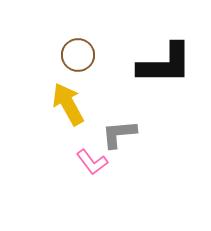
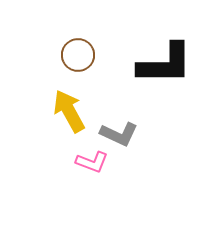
yellow arrow: moved 1 px right, 7 px down
gray L-shape: rotated 150 degrees counterclockwise
pink L-shape: rotated 32 degrees counterclockwise
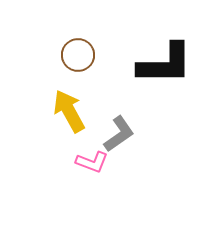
gray L-shape: rotated 60 degrees counterclockwise
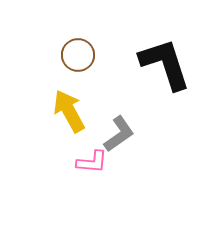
black L-shape: rotated 108 degrees counterclockwise
pink L-shape: rotated 16 degrees counterclockwise
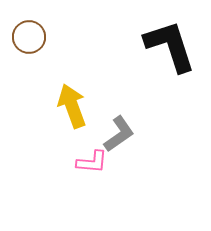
brown circle: moved 49 px left, 18 px up
black L-shape: moved 5 px right, 18 px up
yellow arrow: moved 3 px right, 5 px up; rotated 9 degrees clockwise
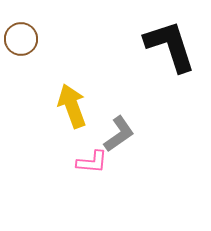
brown circle: moved 8 px left, 2 px down
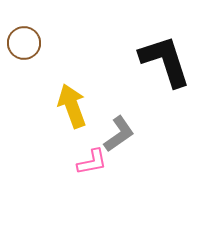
brown circle: moved 3 px right, 4 px down
black L-shape: moved 5 px left, 15 px down
pink L-shape: rotated 16 degrees counterclockwise
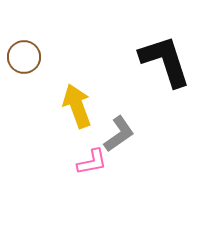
brown circle: moved 14 px down
yellow arrow: moved 5 px right
